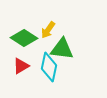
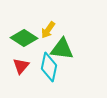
red triangle: rotated 18 degrees counterclockwise
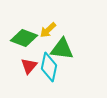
yellow arrow: rotated 12 degrees clockwise
green diamond: rotated 12 degrees counterclockwise
red triangle: moved 8 px right
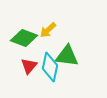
green triangle: moved 5 px right, 7 px down
cyan diamond: moved 1 px right
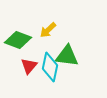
green diamond: moved 6 px left, 2 px down
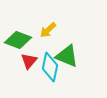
green triangle: rotated 15 degrees clockwise
red triangle: moved 5 px up
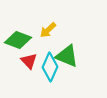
red triangle: rotated 24 degrees counterclockwise
cyan diamond: rotated 12 degrees clockwise
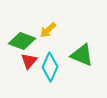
green diamond: moved 4 px right, 1 px down
green triangle: moved 15 px right, 1 px up
red triangle: rotated 24 degrees clockwise
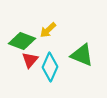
red triangle: moved 1 px right, 1 px up
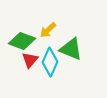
green triangle: moved 11 px left, 6 px up
cyan diamond: moved 5 px up
